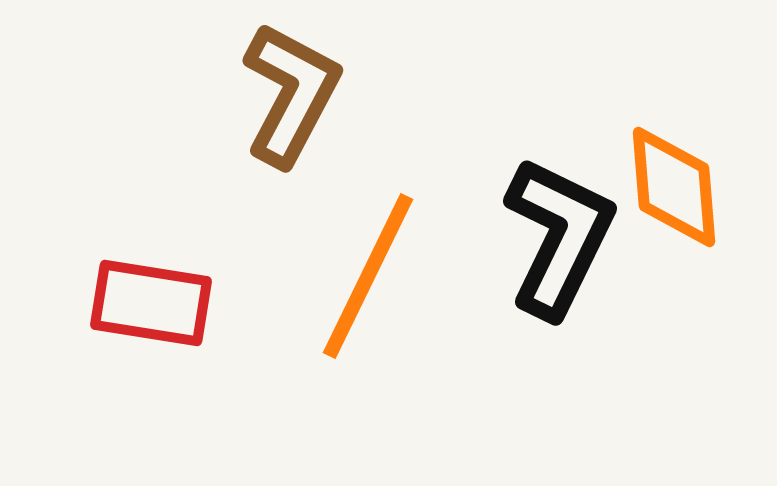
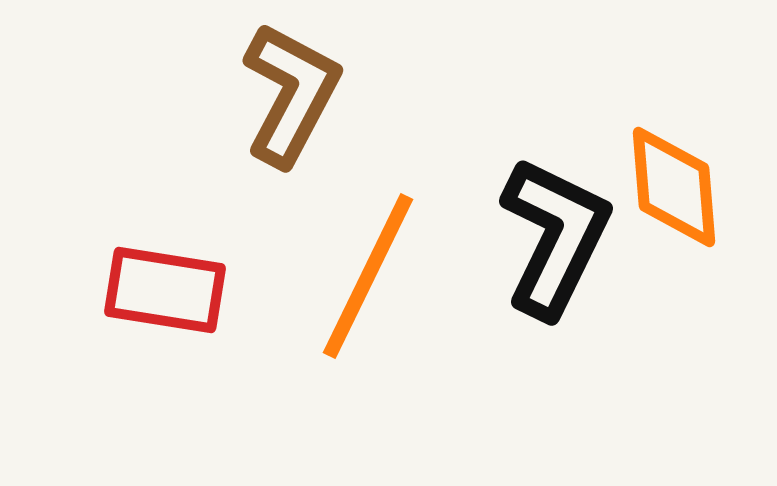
black L-shape: moved 4 px left
red rectangle: moved 14 px right, 13 px up
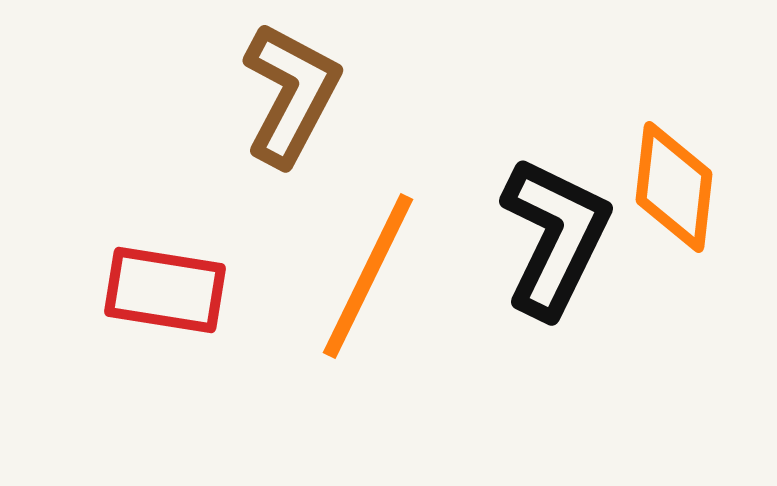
orange diamond: rotated 11 degrees clockwise
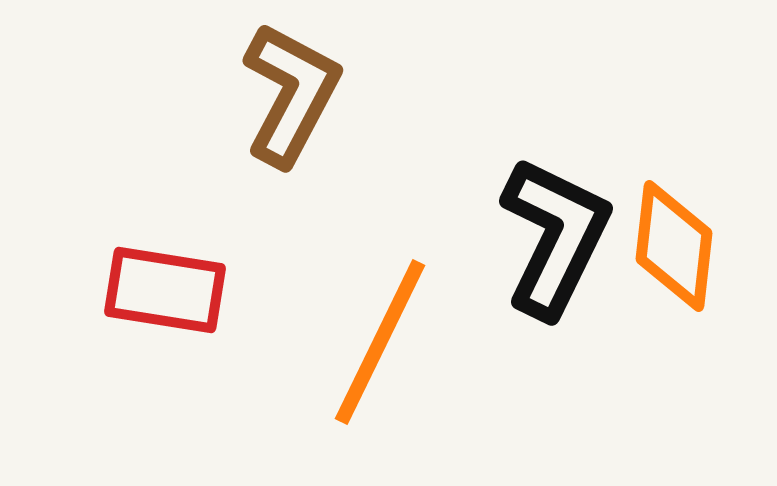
orange diamond: moved 59 px down
orange line: moved 12 px right, 66 px down
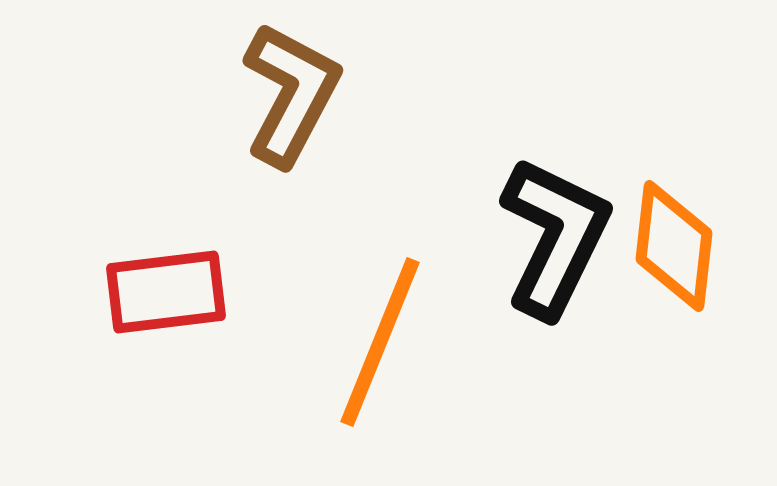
red rectangle: moved 1 px right, 2 px down; rotated 16 degrees counterclockwise
orange line: rotated 4 degrees counterclockwise
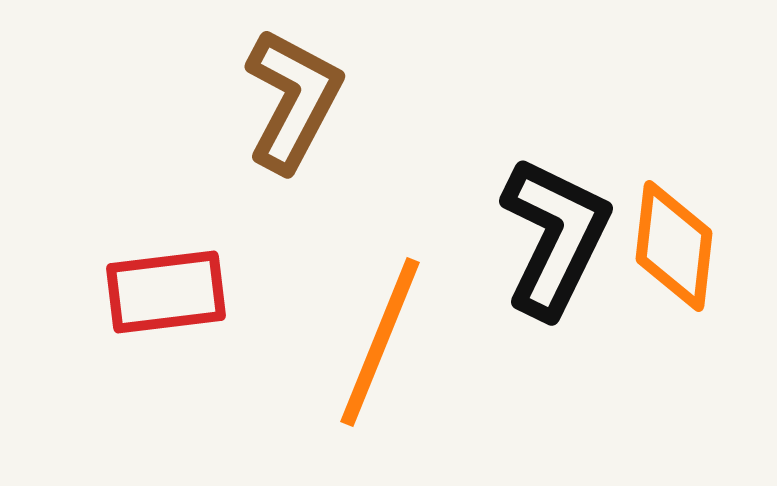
brown L-shape: moved 2 px right, 6 px down
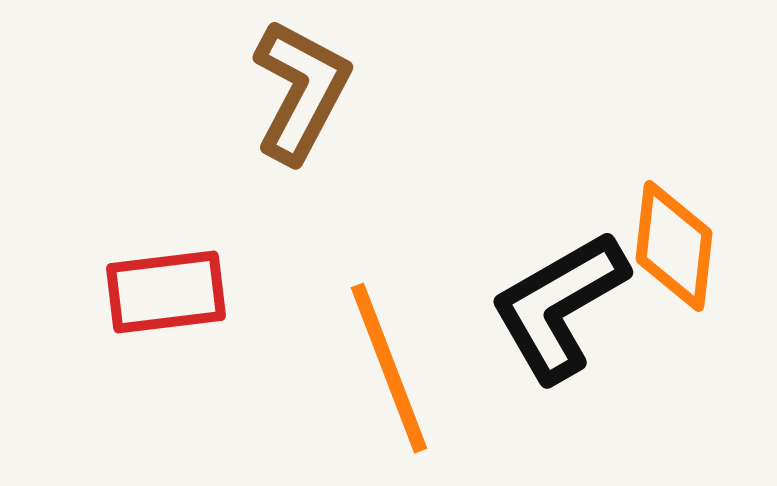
brown L-shape: moved 8 px right, 9 px up
black L-shape: moved 4 px right, 69 px down; rotated 146 degrees counterclockwise
orange line: moved 9 px right, 26 px down; rotated 43 degrees counterclockwise
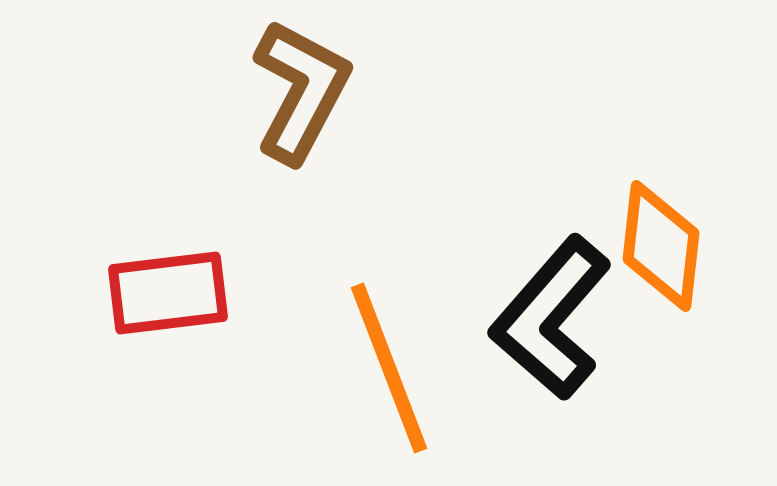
orange diamond: moved 13 px left
red rectangle: moved 2 px right, 1 px down
black L-shape: moved 8 px left, 12 px down; rotated 19 degrees counterclockwise
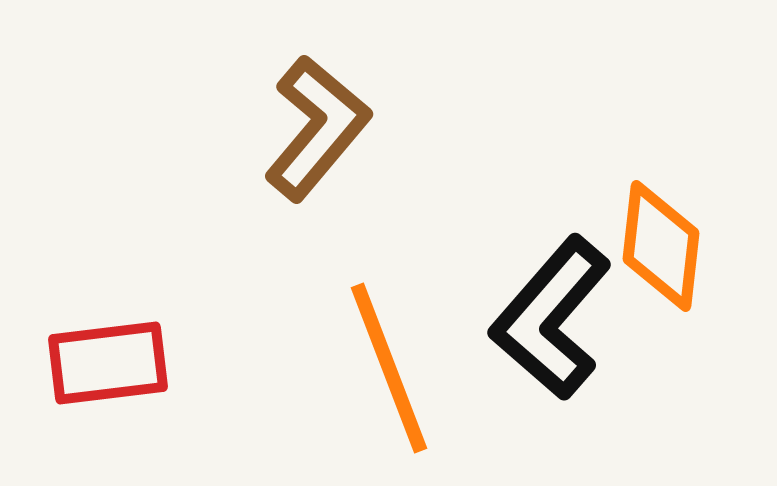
brown L-shape: moved 16 px right, 37 px down; rotated 12 degrees clockwise
red rectangle: moved 60 px left, 70 px down
